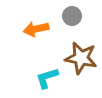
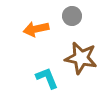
cyan L-shape: rotated 85 degrees clockwise
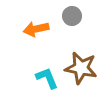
brown star: moved 10 px down
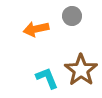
brown star: moved 2 px down; rotated 24 degrees clockwise
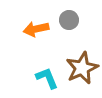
gray circle: moved 3 px left, 4 px down
brown star: moved 1 px right, 2 px up; rotated 12 degrees clockwise
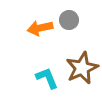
orange arrow: moved 4 px right, 1 px up
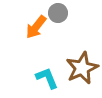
gray circle: moved 11 px left, 7 px up
orange arrow: moved 4 px left, 1 px up; rotated 40 degrees counterclockwise
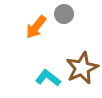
gray circle: moved 6 px right, 1 px down
cyan L-shape: moved 1 px right; rotated 30 degrees counterclockwise
